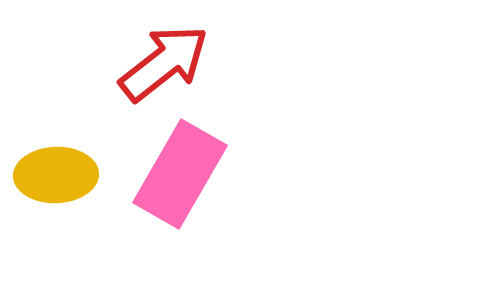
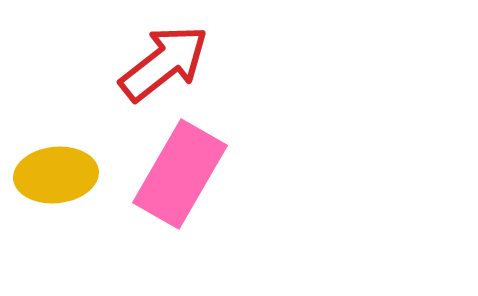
yellow ellipse: rotated 4 degrees counterclockwise
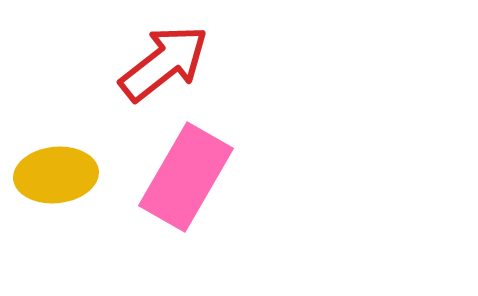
pink rectangle: moved 6 px right, 3 px down
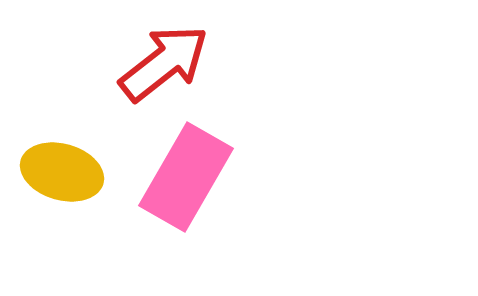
yellow ellipse: moved 6 px right, 3 px up; rotated 22 degrees clockwise
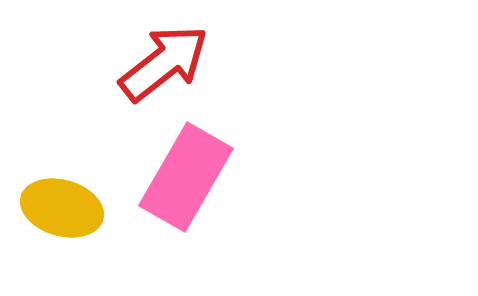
yellow ellipse: moved 36 px down
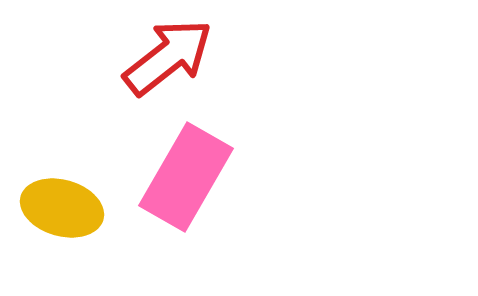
red arrow: moved 4 px right, 6 px up
